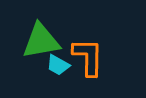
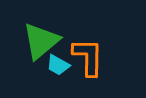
green triangle: rotated 30 degrees counterclockwise
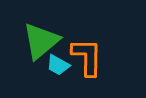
orange L-shape: moved 1 px left
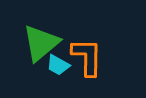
green triangle: moved 2 px down
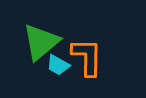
green triangle: moved 1 px up
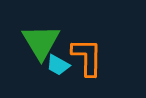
green triangle: rotated 21 degrees counterclockwise
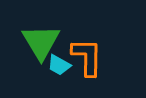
cyan trapezoid: moved 1 px right
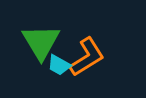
orange L-shape: rotated 57 degrees clockwise
